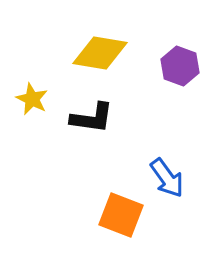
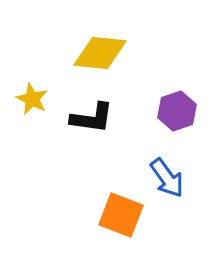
yellow diamond: rotated 4 degrees counterclockwise
purple hexagon: moved 3 px left, 45 px down; rotated 21 degrees clockwise
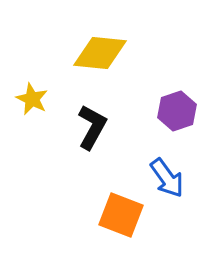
black L-shape: moved 9 px down; rotated 69 degrees counterclockwise
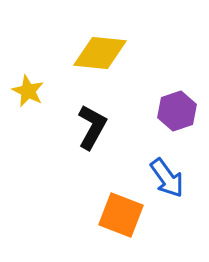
yellow star: moved 4 px left, 8 px up
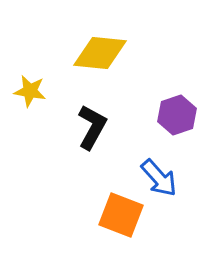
yellow star: moved 2 px right; rotated 16 degrees counterclockwise
purple hexagon: moved 4 px down
blue arrow: moved 8 px left; rotated 6 degrees counterclockwise
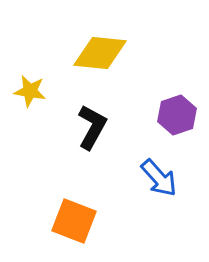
orange square: moved 47 px left, 6 px down
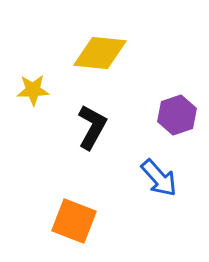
yellow star: moved 3 px right, 1 px up; rotated 12 degrees counterclockwise
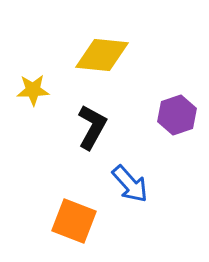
yellow diamond: moved 2 px right, 2 px down
blue arrow: moved 29 px left, 6 px down
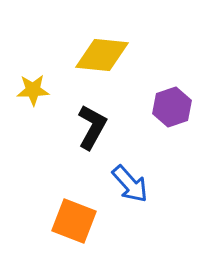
purple hexagon: moved 5 px left, 8 px up
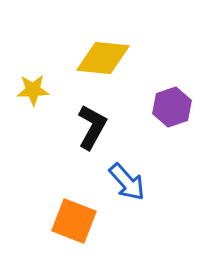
yellow diamond: moved 1 px right, 3 px down
blue arrow: moved 3 px left, 2 px up
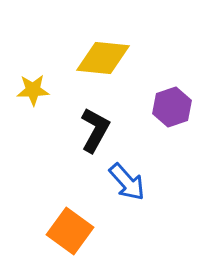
black L-shape: moved 3 px right, 3 px down
orange square: moved 4 px left, 10 px down; rotated 15 degrees clockwise
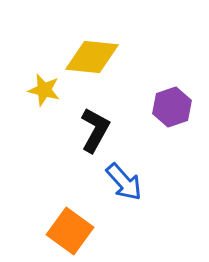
yellow diamond: moved 11 px left, 1 px up
yellow star: moved 11 px right; rotated 16 degrees clockwise
blue arrow: moved 3 px left
